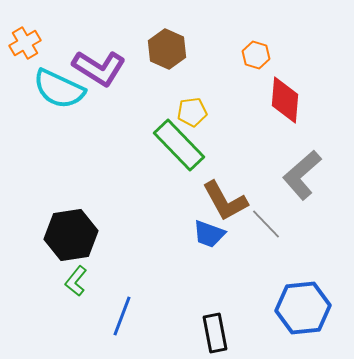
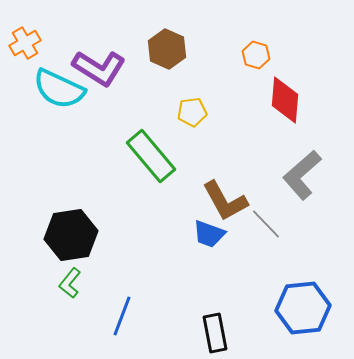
green rectangle: moved 28 px left, 11 px down; rotated 4 degrees clockwise
green L-shape: moved 6 px left, 2 px down
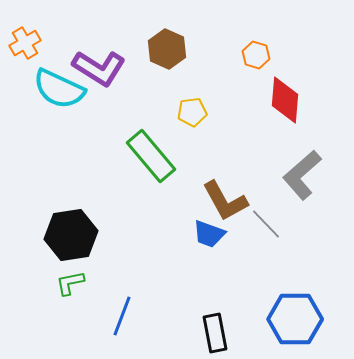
green L-shape: rotated 40 degrees clockwise
blue hexagon: moved 8 px left, 11 px down; rotated 6 degrees clockwise
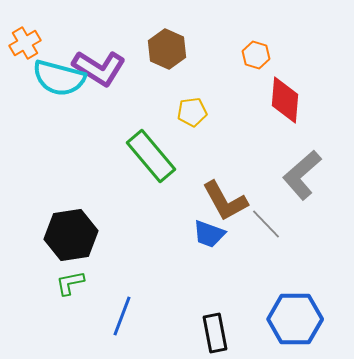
cyan semicircle: moved 11 px up; rotated 10 degrees counterclockwise
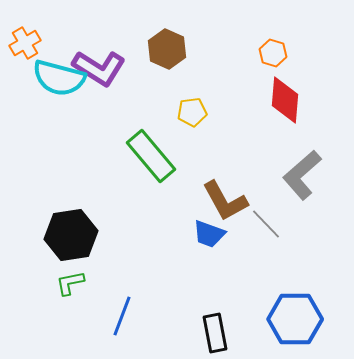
orange hexagon: moved 17 px right, 2 px up
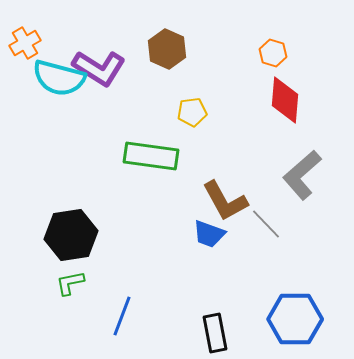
green rectangle: rotated 42 degrees counterclockwise
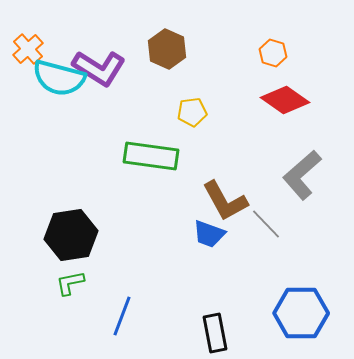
orange cross: moved 3 px right, 6 px down; rotated 12 degrees counterclockwise
red diamond: rotated 60 degrees counterclockwise
blue hexagon: moved 6 px right, 6 px up
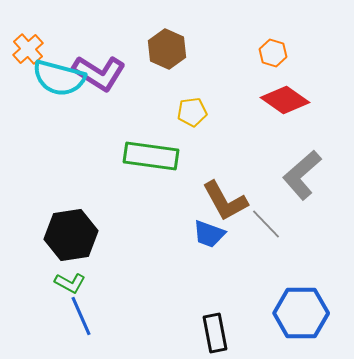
purple L-shape: moved 5 px down
green L-shape: rotated 140 degrees counterclockwise
blue line: moved 41 px left; rotated 45 degrees counterclockwise
